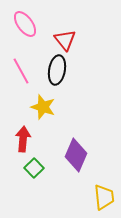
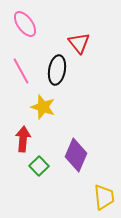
red triangle: moved 14 px right, 3 px down
green square: moved 5 px right, 2 px up
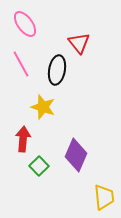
pink line: moved 7 px up
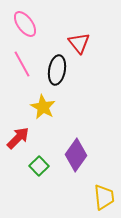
pink line: moved 1 px right
yellow star: rotated 10 degrees clockwise
red arrow: moved 5 px left, 1 px up; rotated 40 degrees clockwise
purple diamond: rotated 12 degrees clockwise
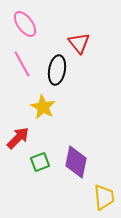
purple diamond: moved 7 px down; rotated 24 degrees counterclockwise
green square: moved 1 px right, 4 px up; rotated 24 degrees clockwise
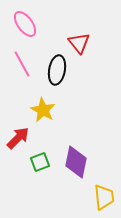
yellow star: moved 3 px down
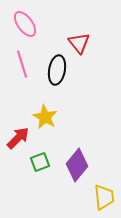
pink line: rotated 12 degrees clockwise
yellow star: moved 2 px right, 7 px down
purple diamond: moved 1 px right, 3 px down; rotated 28 degrees clockwise
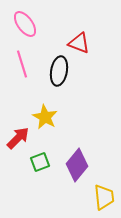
red triangle: rotated 30 degrees counterclockwise
black ellipse: moved 2 px right, 1 px down
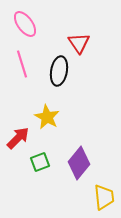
red triangle: rotated 35 degrees clockwise
yellow star: moved 2 px right
purple diamond: moved 2 px right, 2 px up
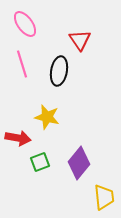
red triangle: moved 1 px right, 3 px up
yellow star: rotated 15 degrees counterclockwise
red arrow: rotated 55 degrees clockwise
